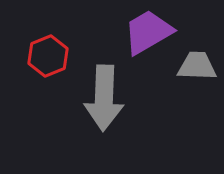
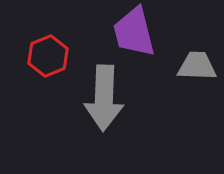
purple trapezoid: moved 14 px left; rotated 74 degrees counterclockwise
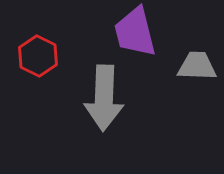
purple trapezoid: moved 1 px right
red hexagon: moved 10 px left; rotated 12 degrees counterclockwise
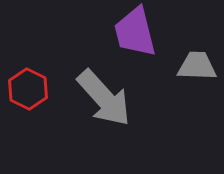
red hexagon: moved 10 px left, 33 px down
gray arrow: rotated 44 degrees counterclockwise
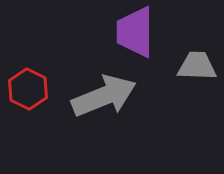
purple trapezoid: rotated 14 degrees clockwise
gray arrow: moved 2 px up; rotated 70 degrees counterclockwise
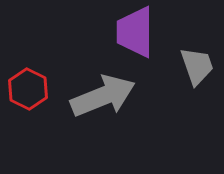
gray trapezoid: rotated 69 degrees clockwise
gray arrow: moved 1 px left
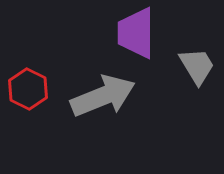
purple trapezoid: moved 1 px right, 1 px down
gray trapezoid: rotated 12 degrees counterclockwise
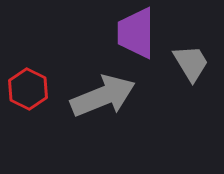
gray trapezoid: moved 6 px left, 3 px up
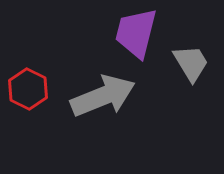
purple trapezoid: rotated 14 degrees clockwise
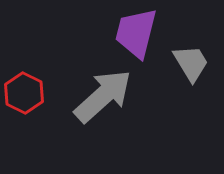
red hexagon: moved 4 px left, 4 px down
gray arrow: rotated 20 degrees counterclockwise
